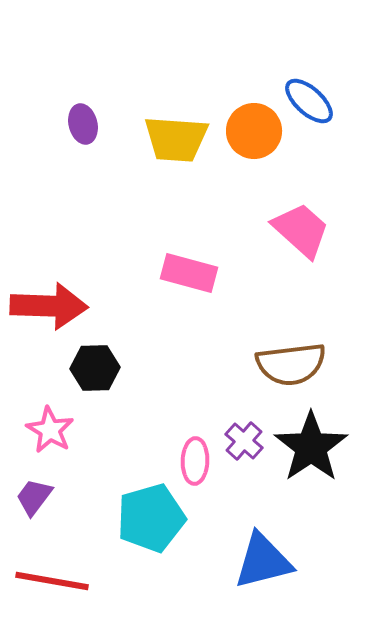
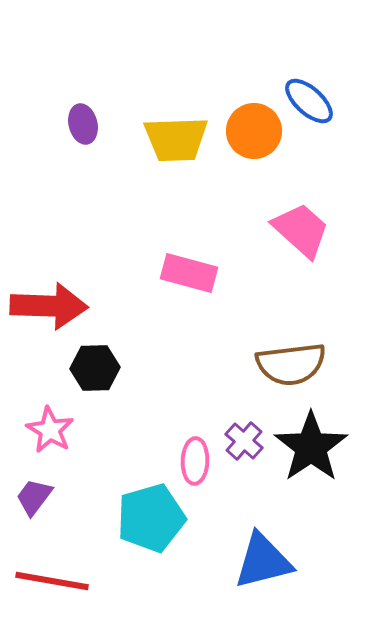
yellow trapezoid: rotated 6 degrees counterclockwise
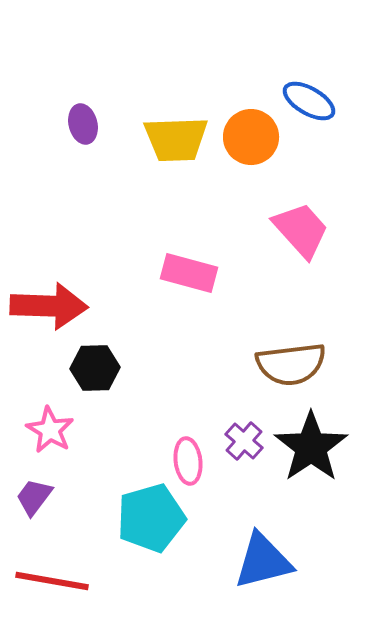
blue ellipse: rotated 12 degrees counterclockwise
orange circle: moved 3 px left, 6 px down
pink trapezoid: rotated 6 degrees clockwise
pink ellipse: moved 7 px left; rotated 9 degrees counterclockwise
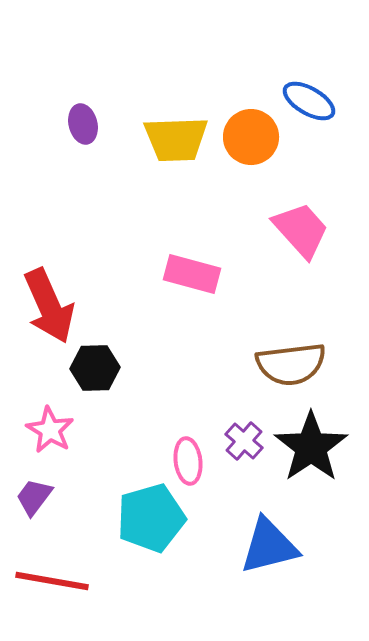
pink rectangle: moved 3 px right, 1 px down
red arrow: rotated 64 degrees clockwise
blue triangle: moved 6 px right, 15 px up
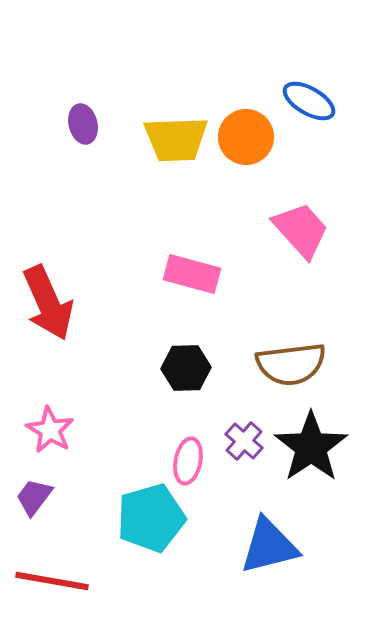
orange circle: moved 5 px left
red arrow: moved 1 px left, 3 px up
black hexagon: moved 91 px right
pink ellipse: rotated 18 degrees clockwise
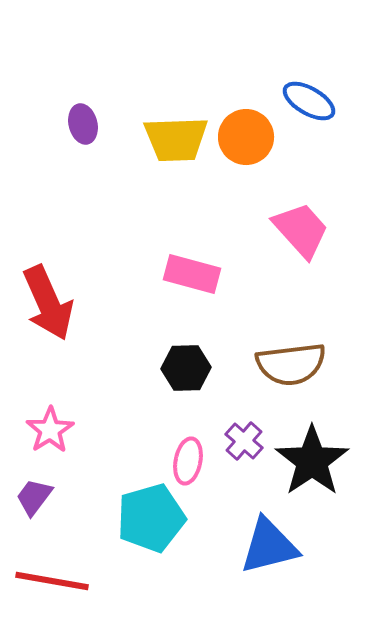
pink star: rotated 9 degrees clockwise
black star: moved 1 px right, 14 px down
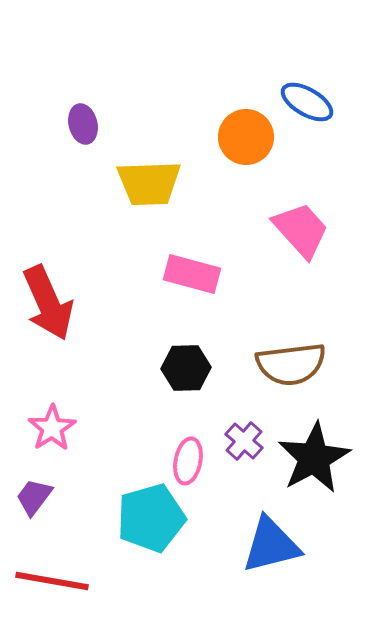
blue ellipse: moved 2 px left, 1 px down
yellow trapezoid: moved 27 px left, 44 px down
pink star: moved 2 px right, 2 px up
black star: moved 2 px right, 3 px up; rotated 6 degrees clockwise
blue triangle: moved 2 px right, 1 px up
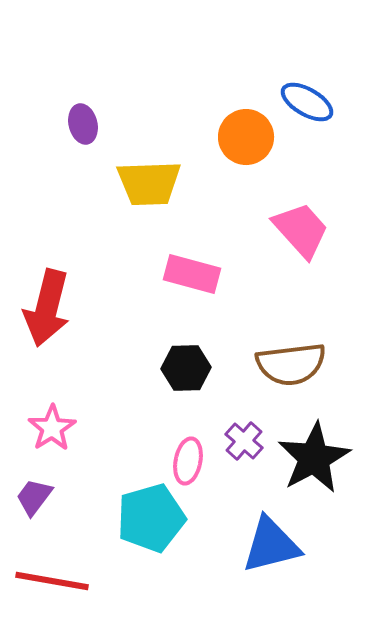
red arrow: moved 1 px left, 5 px down; rotated 38 degrees clockwise
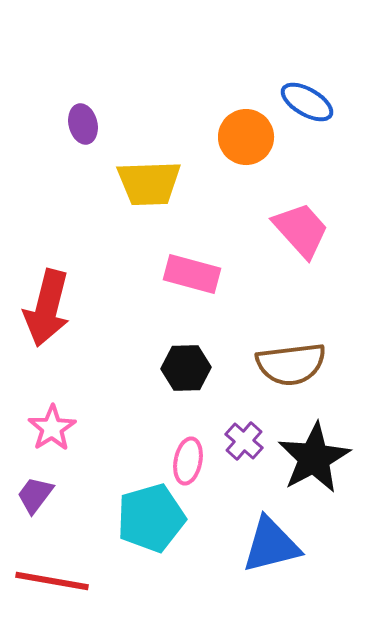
purple trapezoid: moved 1 px right, 2 px up
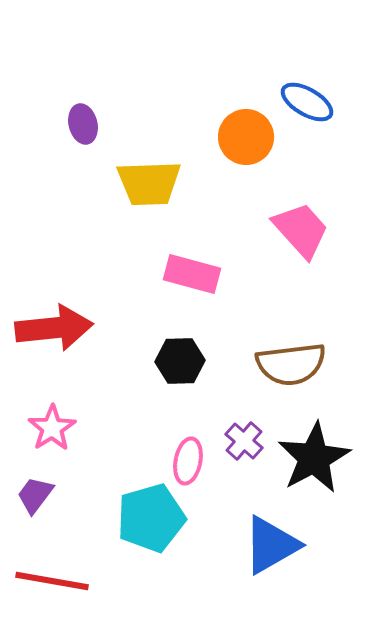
red arrow: moved 7 px right, 20 px down; rotated 110 degrees counterclockwise
black hexagon: moved 6 px left, 7 px up
blue triangle: rotated 16 degrees counterclockwise
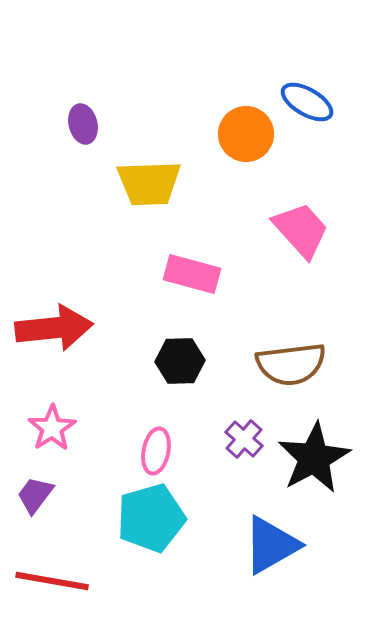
orange circle: moved 3 px up
purple cross: moved 2 px up
pink ellipse: moved 32 px left, 10 px up
